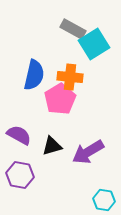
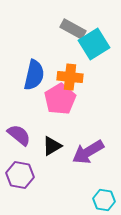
purple semicircle: rotated 10 degrees clockwise
black triangle: rotated 15 degrees counterclockwise
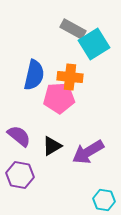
pink pentagon: moved 1 px left, 1 px up; rotated 28 degrees clockwise
purple semicircle: moved 1 px down
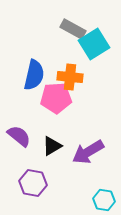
pink pentagon: moved 3 px left
purple hexagon: moved 13 px right, 8 px down
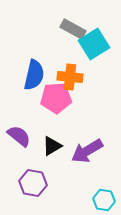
purple arrow: moved 1 px left, 1 px up
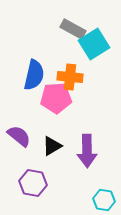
purple arrow: rotated 60 degrees counterclockwise
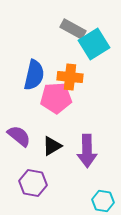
cyan hexagon: moved 1 px left, 1 px down
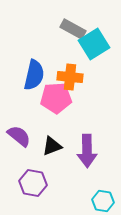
black triangle: rotated 10 degrees clockwise
